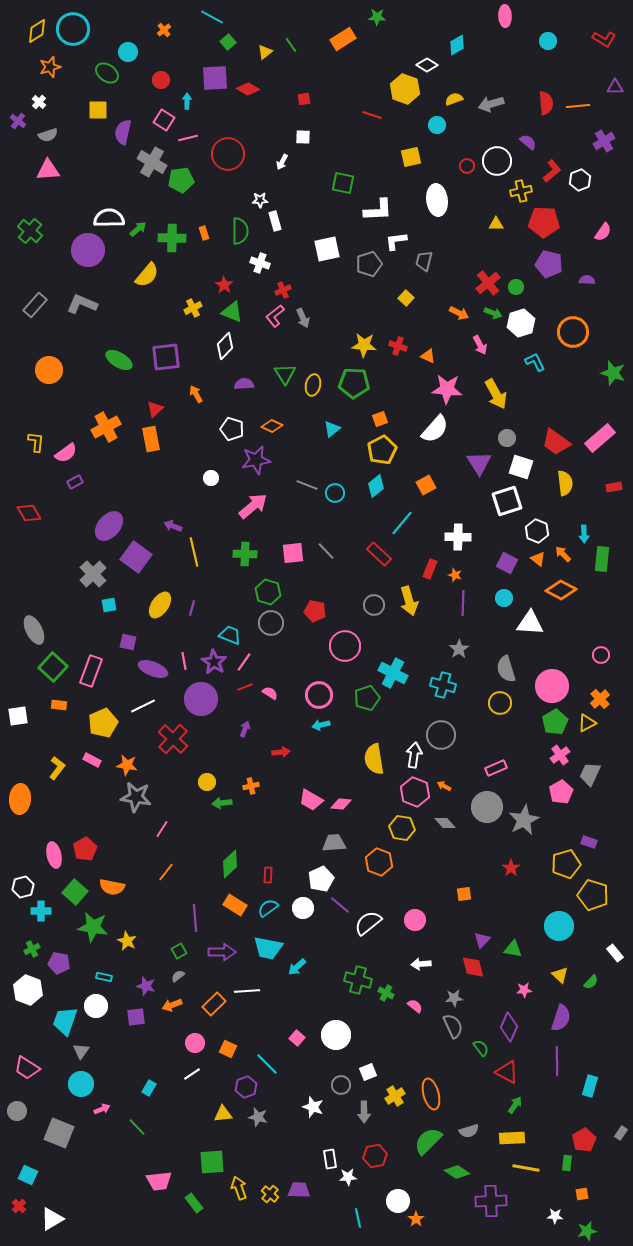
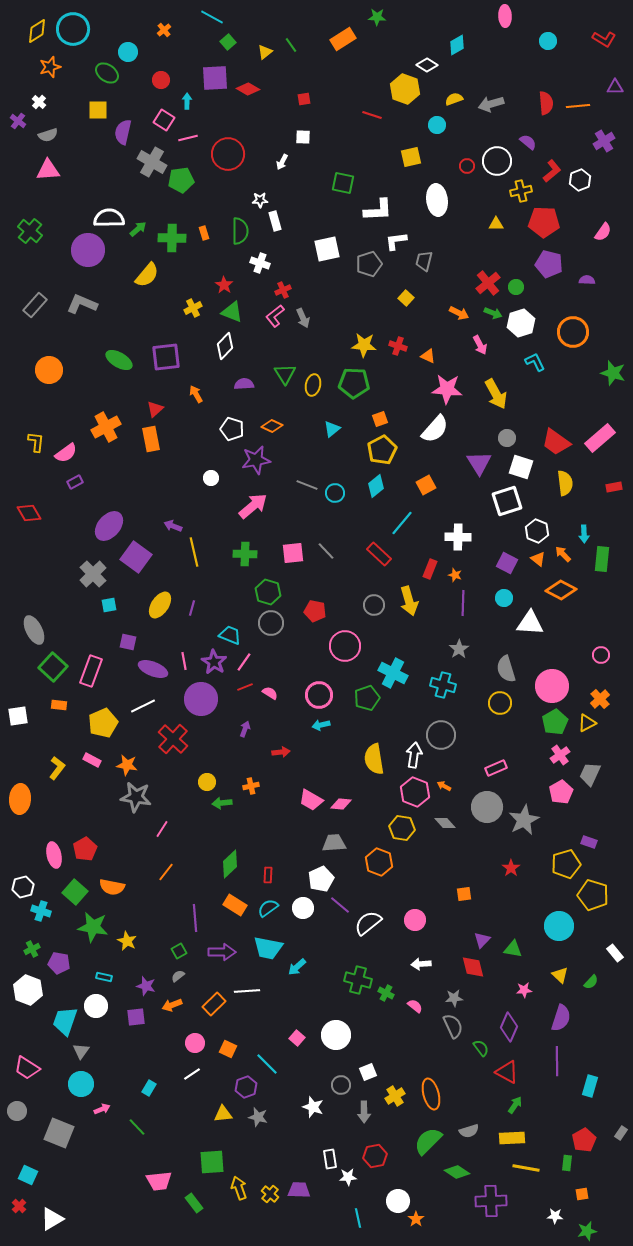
cyan cross at (41, 911): rotated 18 degrees clockwise
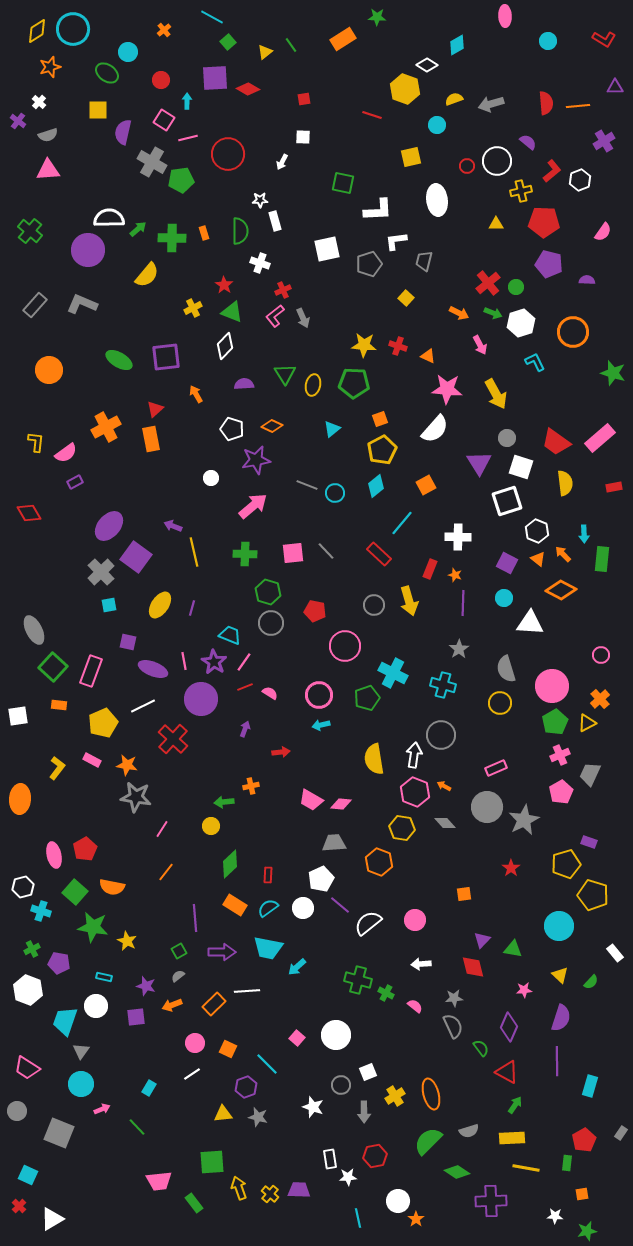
gray cross at (93, 574): moved 8 px right, 2 px up
pink cross at (560, 755): rotated 12 degrees clockwise
yellow circle at (207, 782): moved 4 px right, 44 px down
green arrow at (222, 803): moved 2 px right, 1 px up
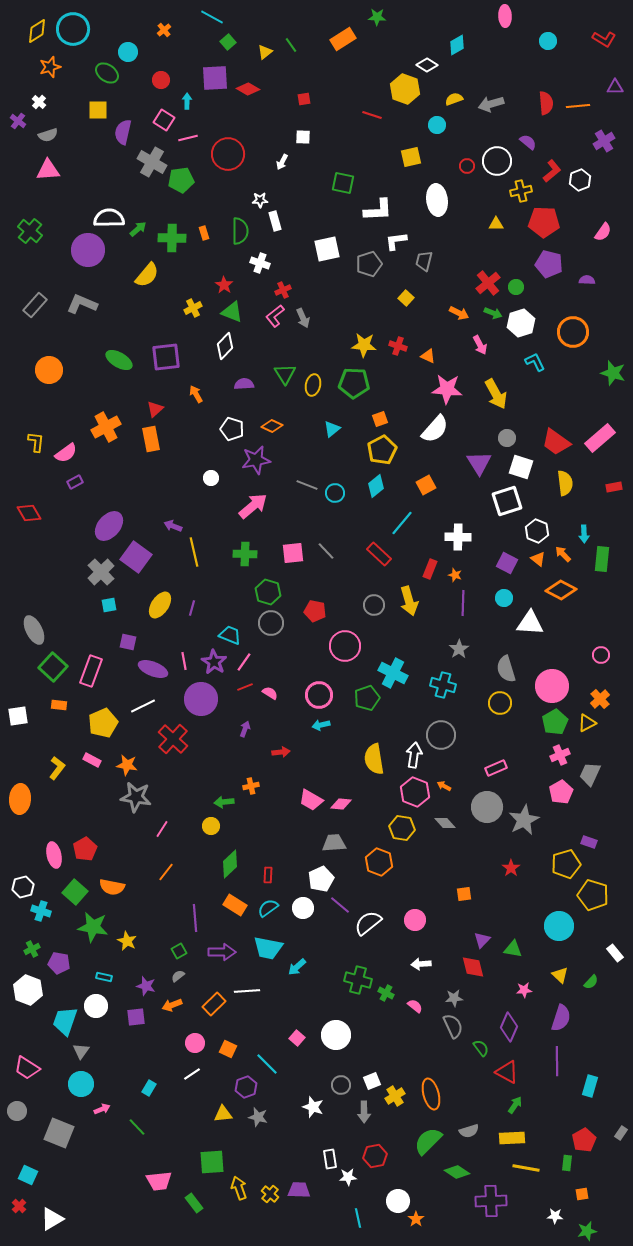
white square at (368, 1072): moved 4 px right, 9 px down
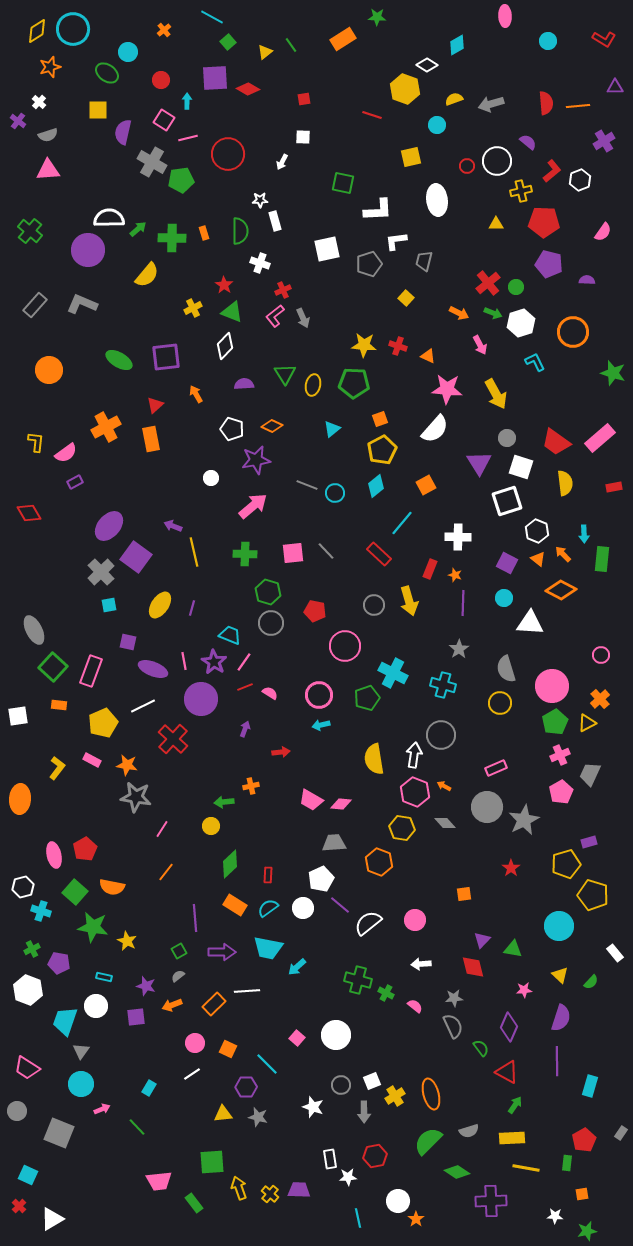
red triangle at (155, 409): moved 4 px up
purple rectangle at (589, 842): rotated 35 degrees counterclockwise
purple hexagon at (246, 1087): rotated 20 degrees clockwise
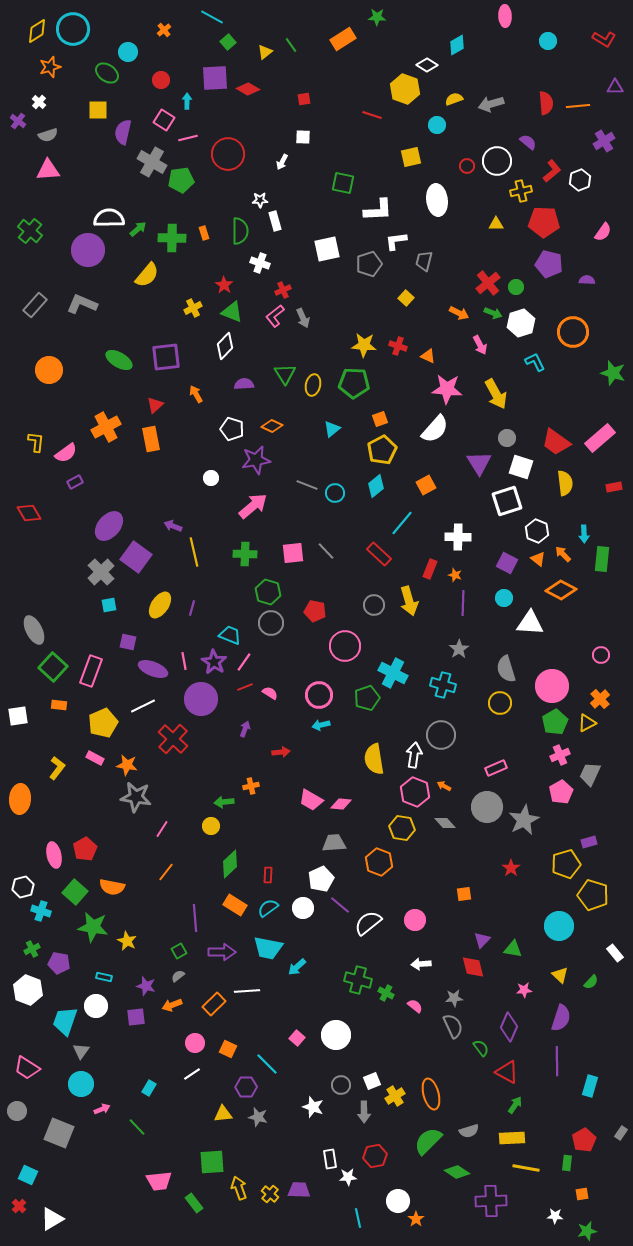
pink rectangle at (92, 760): moved 3 px right, 2 px up
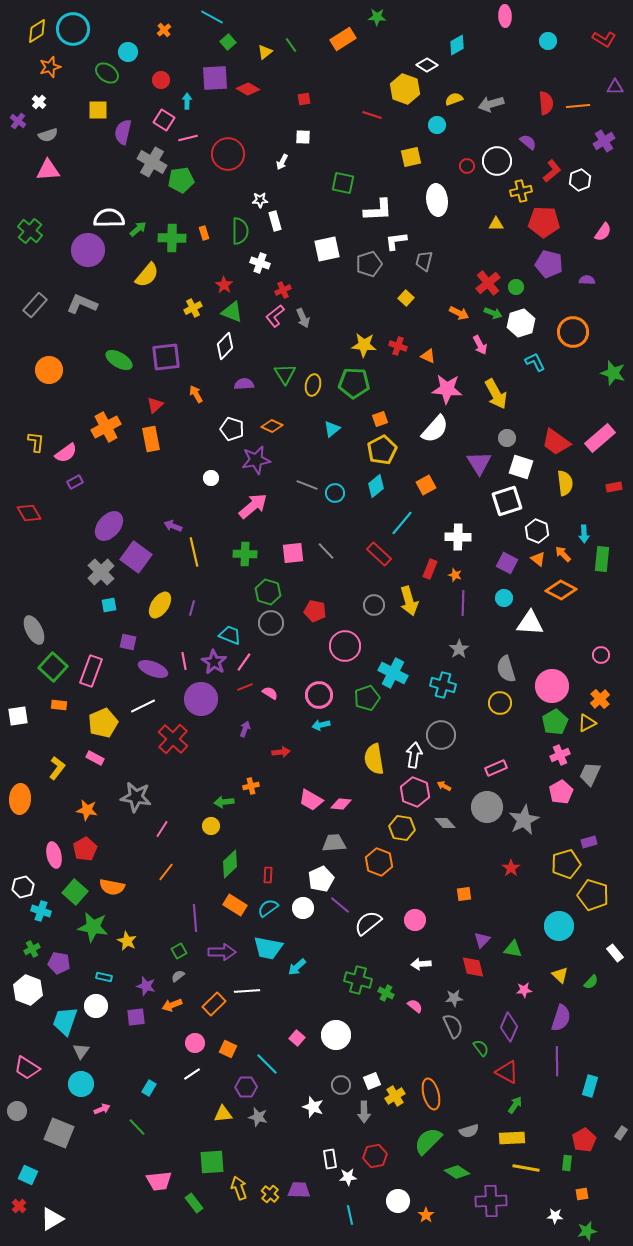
orange star at (127, 765): moved 40 px left, 45 px down
cyan line at (358, 1218): moved 8 px left, 3 px up
orange star at (416, 1219): moved 10 px right, 4 px up
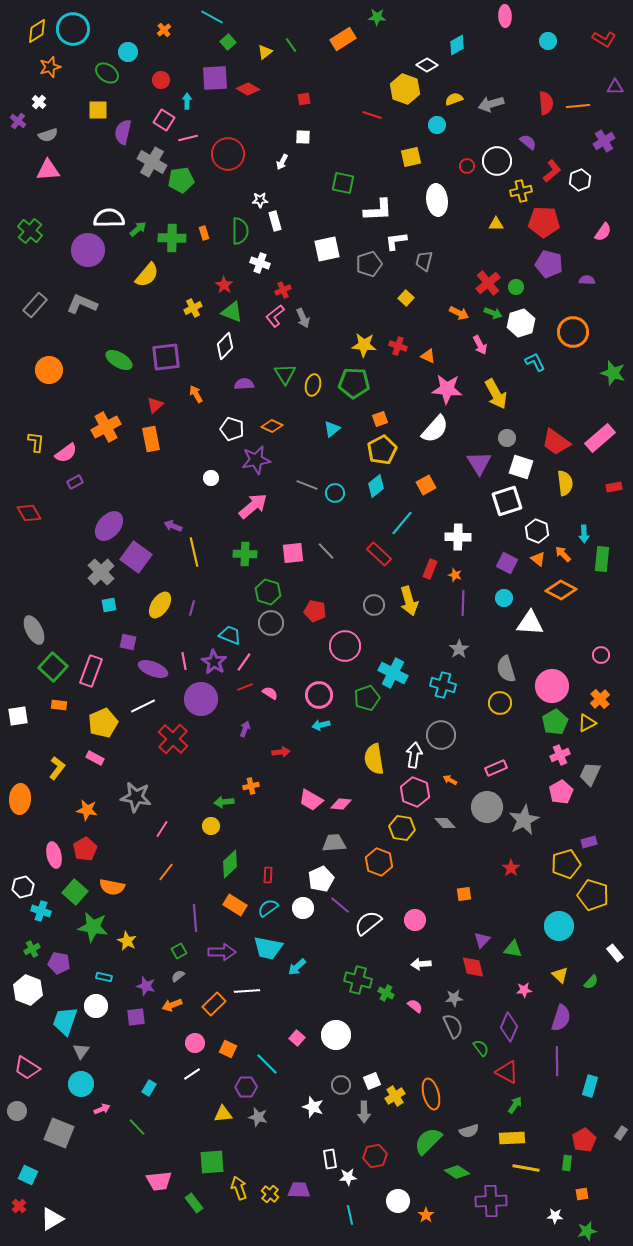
orange arrow at (444, 786): moved 6 px right, 6 px up
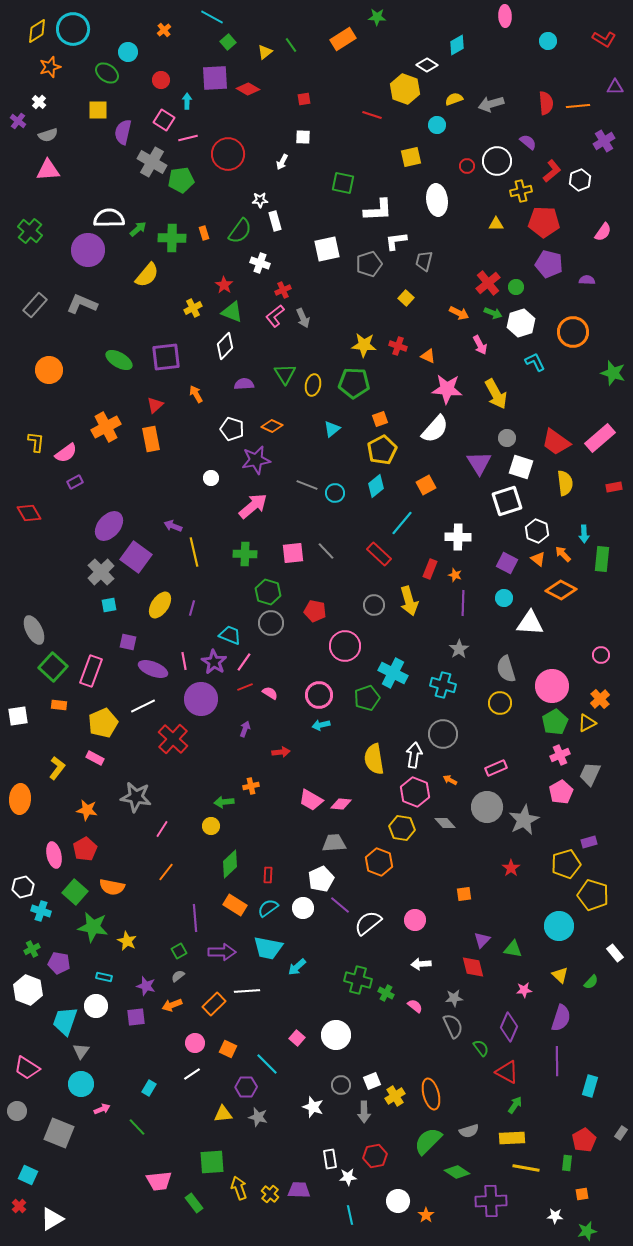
green semicircle at (240, 231): rotated 36 degrees clockwise
gray circle at (441, 735): moved 2 px right, 1 px up
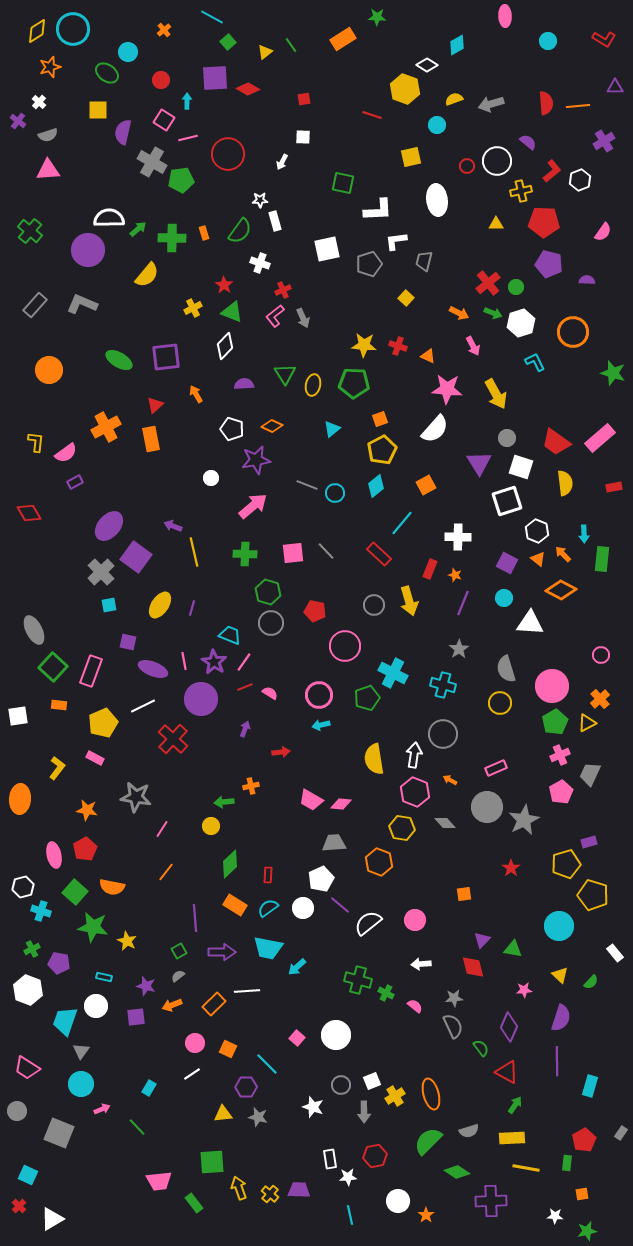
pink arrow at (480, 345): moved 7 px left, 1 px down
purple line at (463, 603): rotated 20 degrees clockwise
